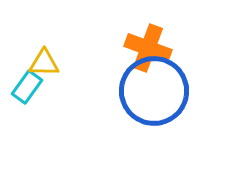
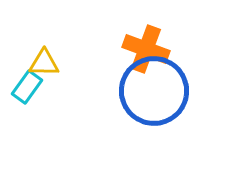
orange cross: moved 2 px left, 1 px down
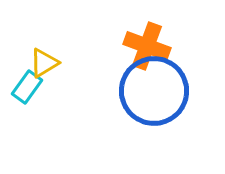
orange cross: moved 1 px right, 3 px up
yellow triangle: rotated 32 degrees counterclockwise
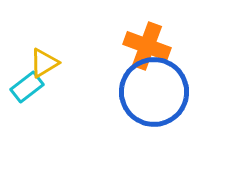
cyan rectangle: rotated 16 degrees clockwise
blue circle: moved 1 px down
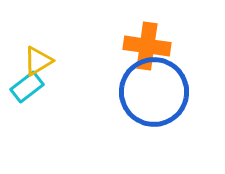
orange cross: rotated 12 degrees counterclockwise
yellow triangle: moved 6 px left, 2 px up
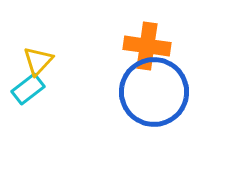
yellow triangle: rotated 16 degrees counterclockwise
cyan rectangle: moved 1 px right, 2 px down
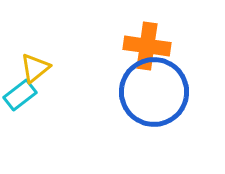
yellow triangle: moved 3 px left, 7 px down; rotated 8 degrees clockwise
cyan rectangle: moved 8 px left, 6 px down
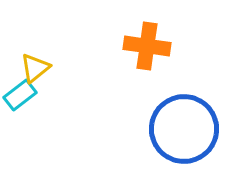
blue circle: moved 30 px right, 37 px down
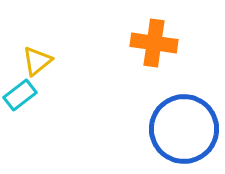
orange cross: moved 7 px right, 3 px up
yellow triangle: moved 2 px right, 7 px up
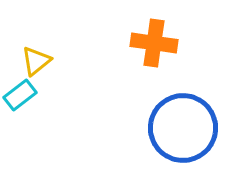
yellow triangle: moved 1 px left
blue circle: moved 1 px left, 1 px up
